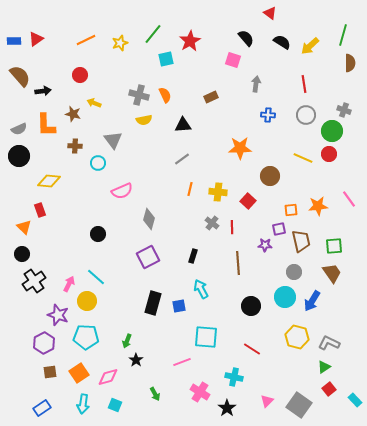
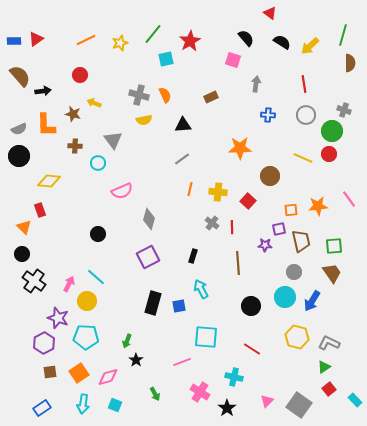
black cross at (34, 281): rotated 20 degrees counterclockwise
purple star at (58, 315): moved 3 px down
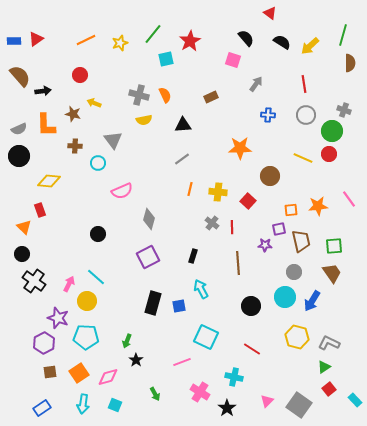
gray arrow at (256, 84): rotated 28 degrees clockwise
cyan square at (206, 337): rotated 20 degrees clockwise
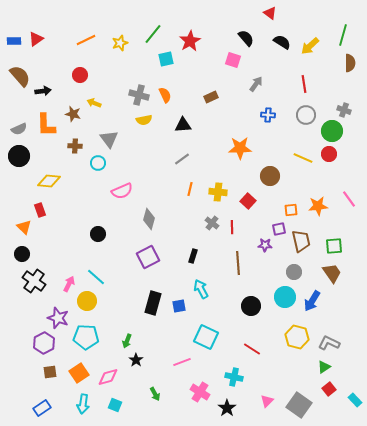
gray triangle at (113, 140): moved 4 px left, 1 px up
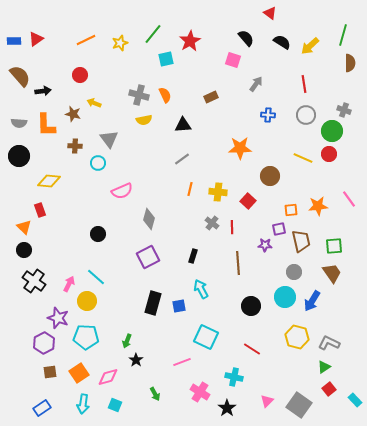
gray semicircle at (19, 129): moved 6 px up; rotated 28 degrees clockwise
black circle at (22, 254): moved 2 px right, 4 px up
